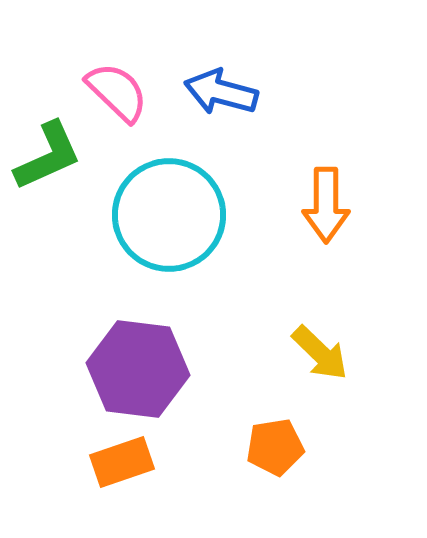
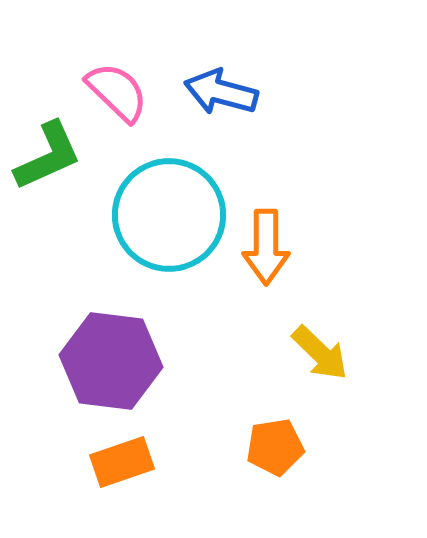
orange arrow: moved 60 px left, 42 px down
purple hexagon: moved 27 px left, 8 px up
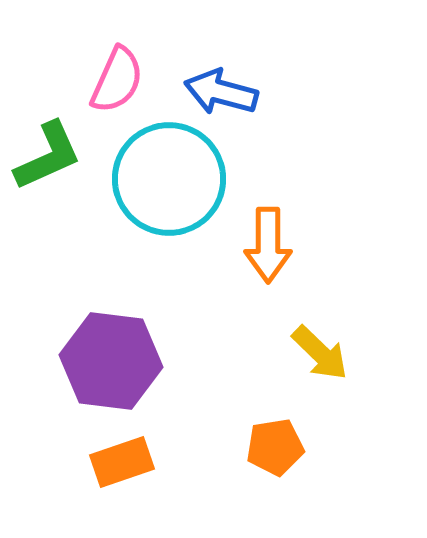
pink semicircle: moved 12 px up; rotated 70 degrees clockwise
cyan circle: moved 36 px up
orange arrow: moved 2 px right, 2 px up
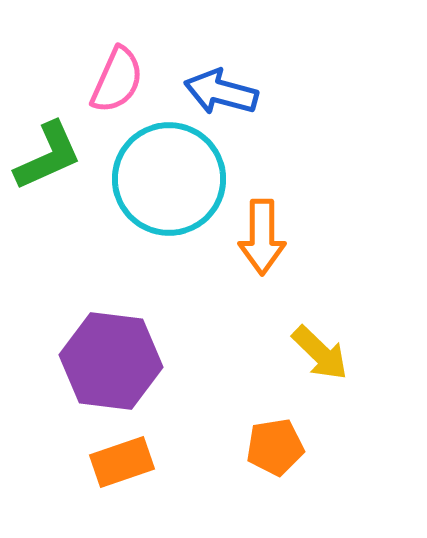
orange arrow: moved 6 px left, 8 px up
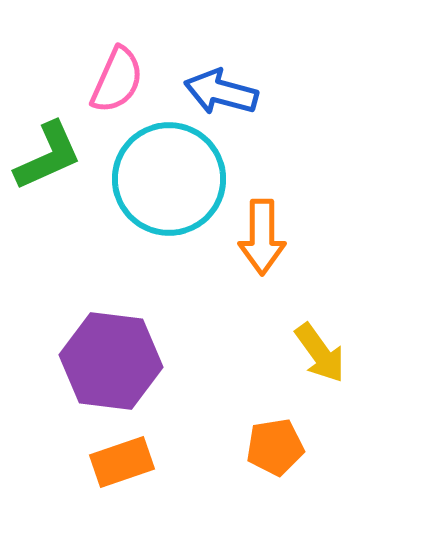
yellow arrow: rotated 10 degrees clockwise
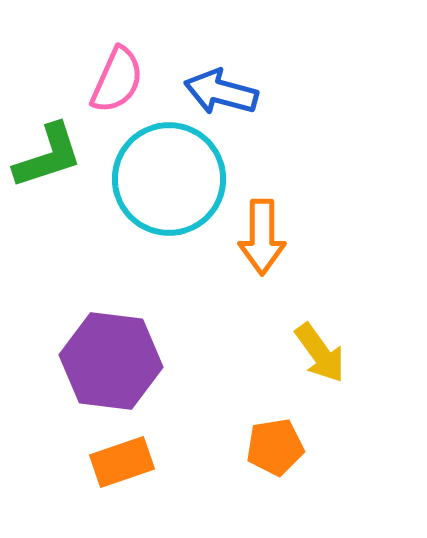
green L-shape: rotated 6 degrees clockwise
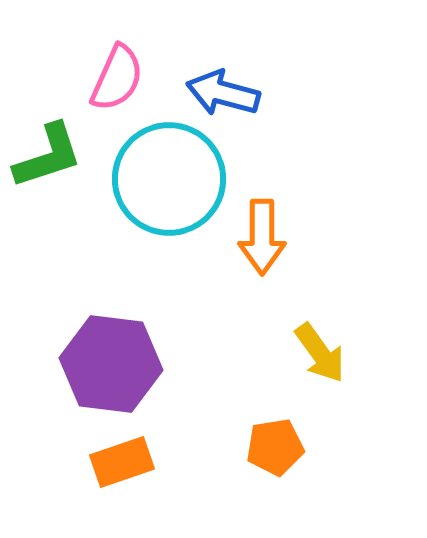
pink semicircle: moved 2 px up
blue arrow: moved 2 px right, 1 px down
purple hexagon: moved 3 px down
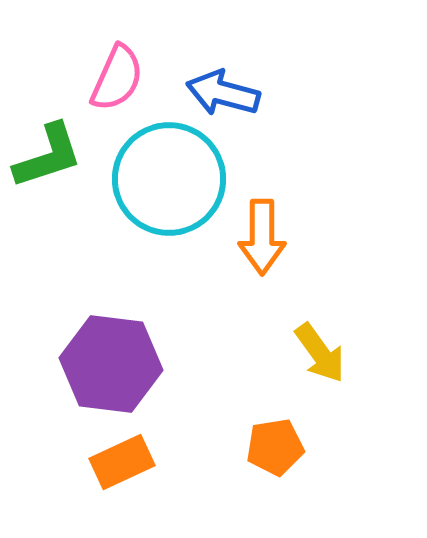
orange rectangle: rotated 6 degrees counterclockwise
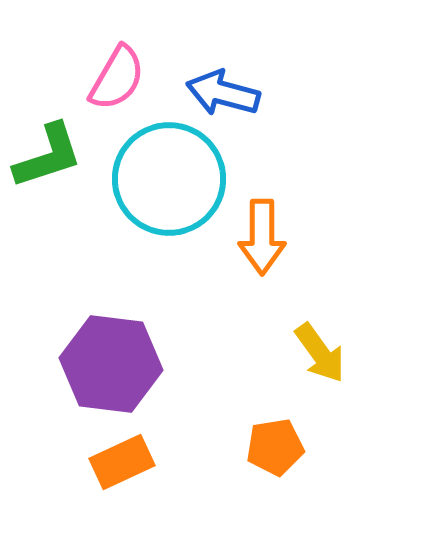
pink semicircle: rotated 6 degrees clockwise
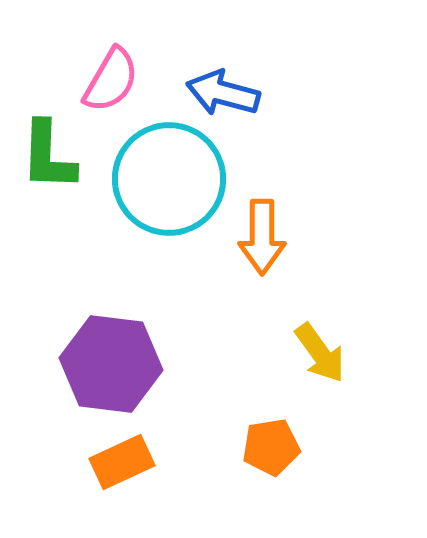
pink semicircle: moved 6 px left, 2 px down
green L-shape: rotated 110 degrees clockwise
orange pentagon: moved 4 px left
